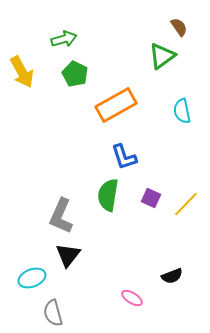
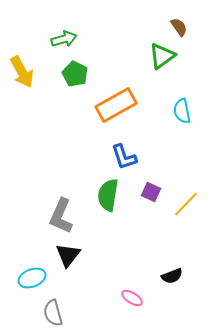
purple square: moved 6 px up
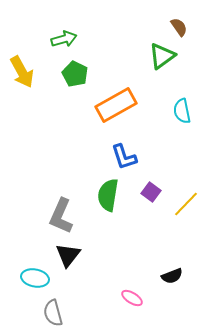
purple square: rotated 12 degrees clockwise
cyan ellipse: moved 3 px right; rotated 32 degrees clockwise
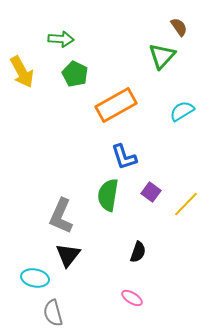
green arrow: moved 3 px left; rotated 20 degrees clockwise
green triangle: rotated 12 degrees counterclockwise
cyan semicircle: rotated 70 degrees clockwise
black semicircle: moved 34 px left, 24 px up; rotated 50 degrees counterclockwise
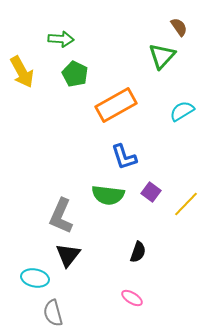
green semicircle: rotated 92 degrees counterclockwise
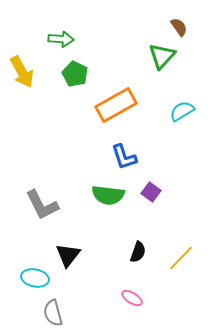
yellow line: moved 5 px left, 54 px down
gray L-shape: moved 19 px left, 11 px up; rotated 51 degrees counterclockwise
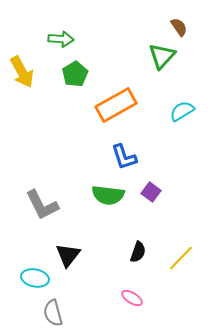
green pentagon: rotated 15 degrees clockwise
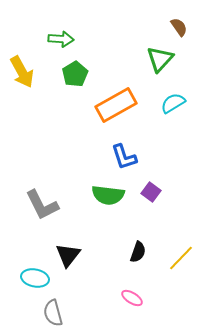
green triangle: moved 2 px left, 3 px down
cyan semicircle: moved 9 px left, 8 px up
